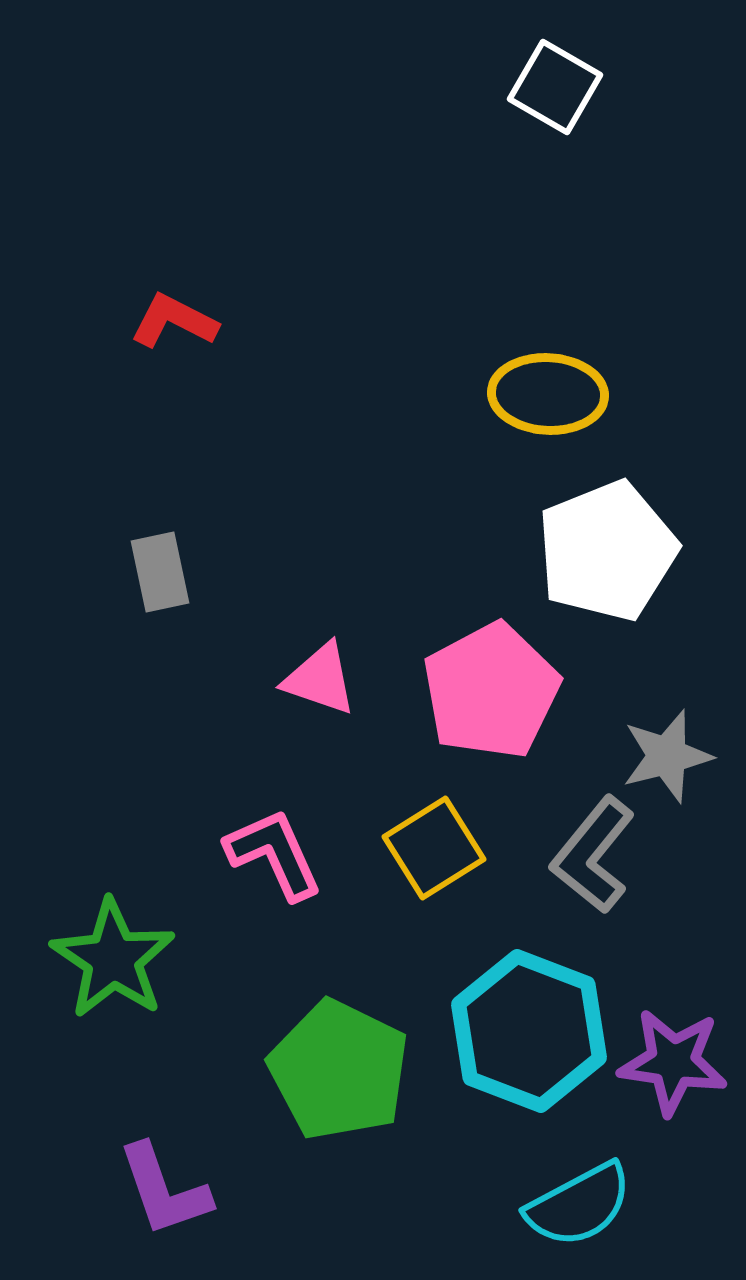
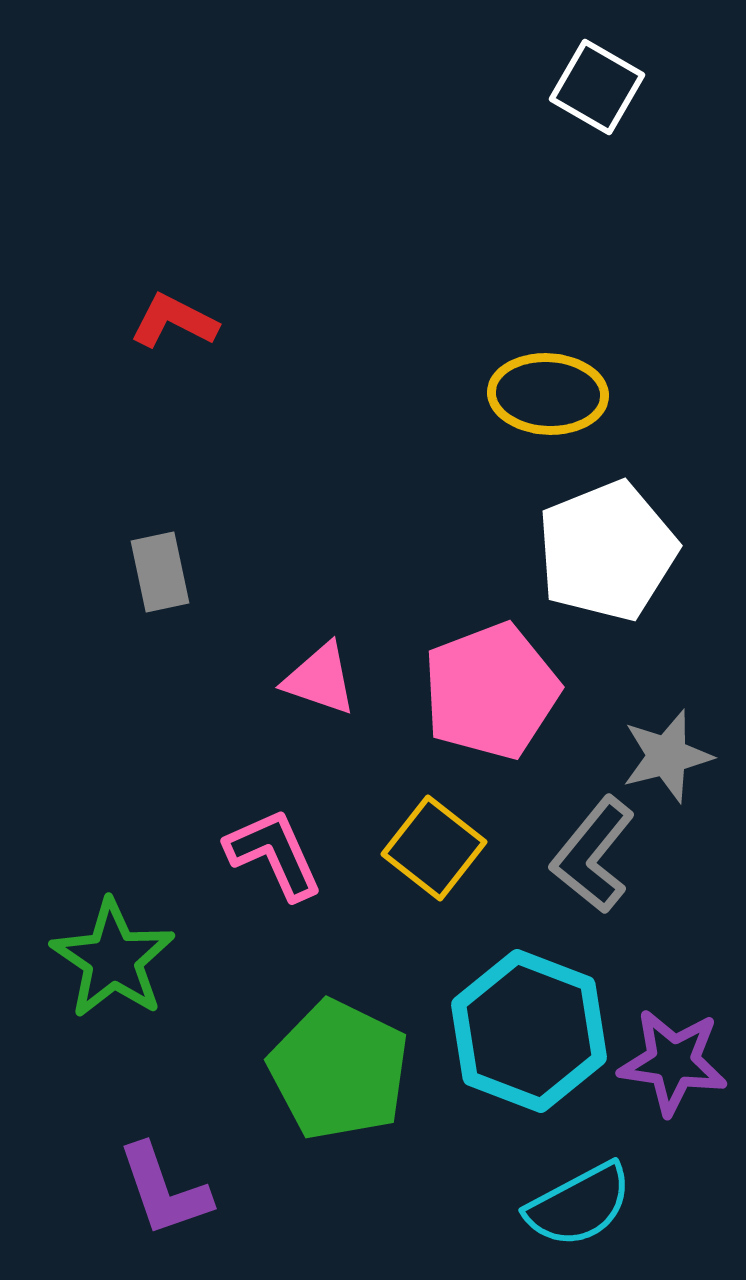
white square: moved 42 px right
pink pentagon: rotated 7 degrees clockwise
yellow square: rotated 20 degrees counterclockwise
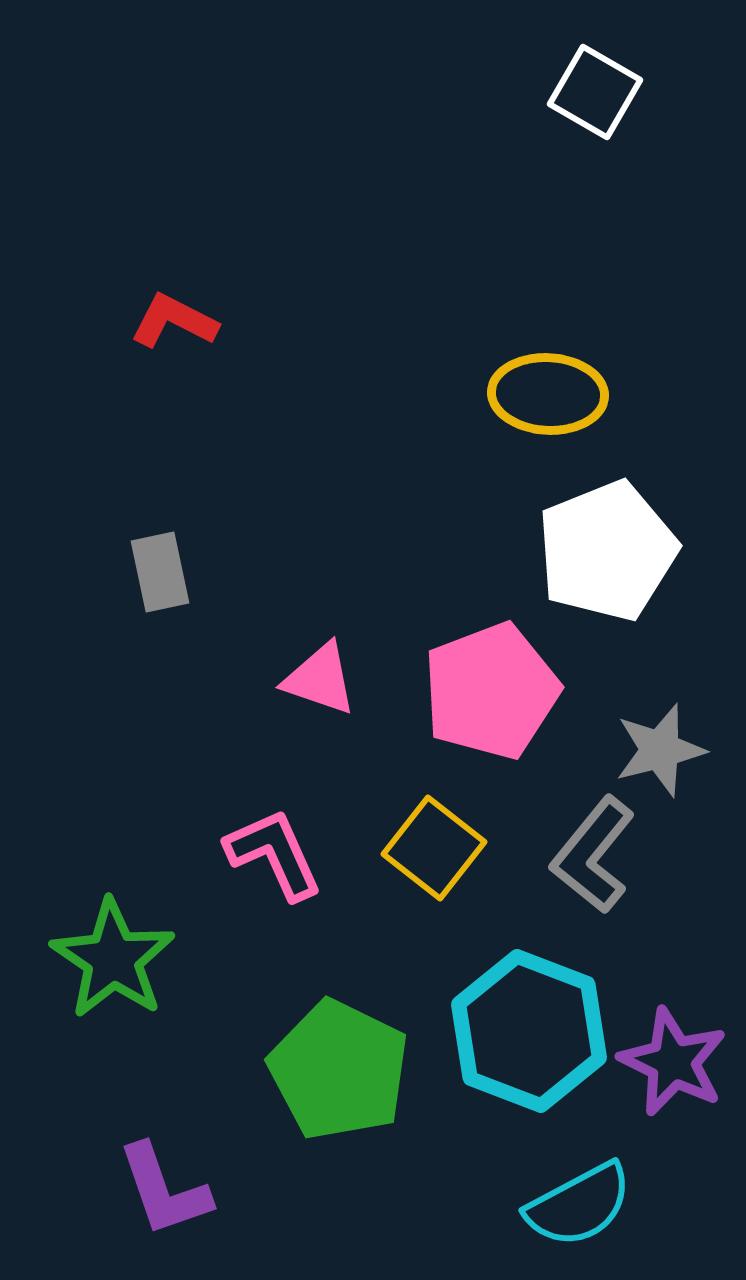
white square: moved 2 px left, 5 px down
gray star: moved 7 px left, 6 px up
purple star: rotated 18 degrees clockwise
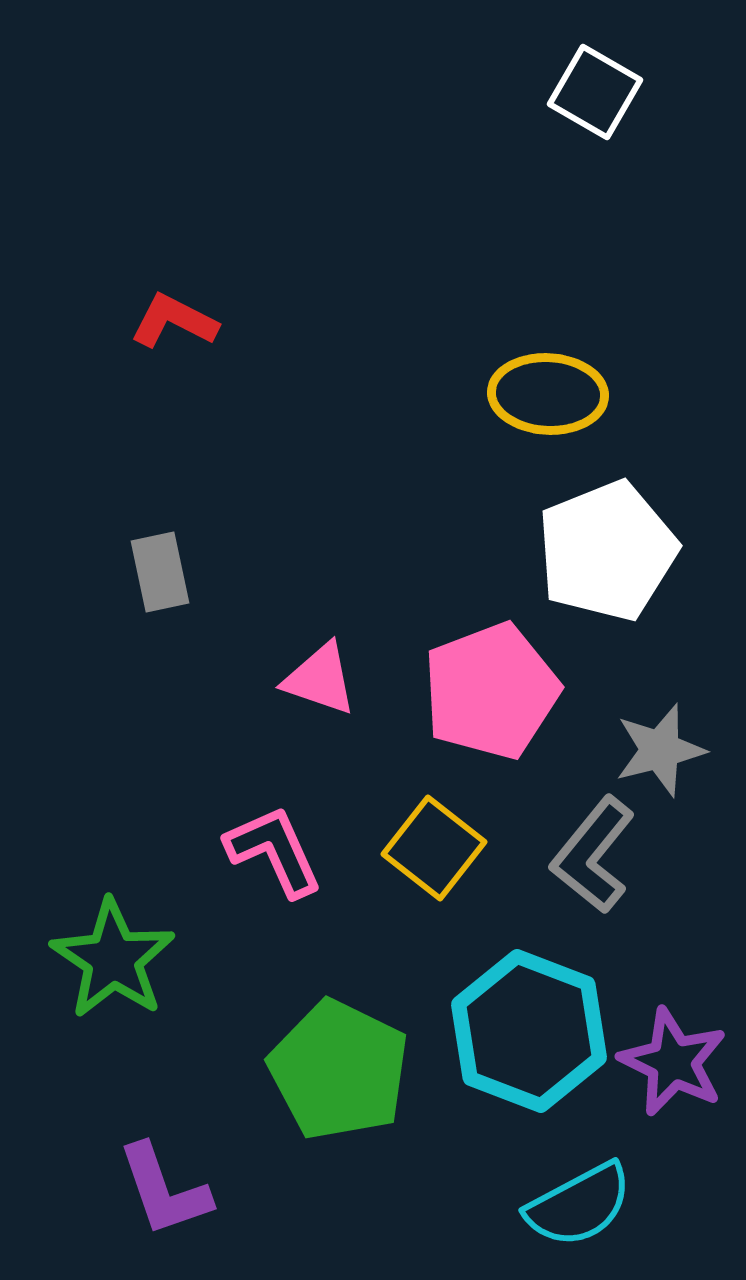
pink L-shape: moved 3 px up
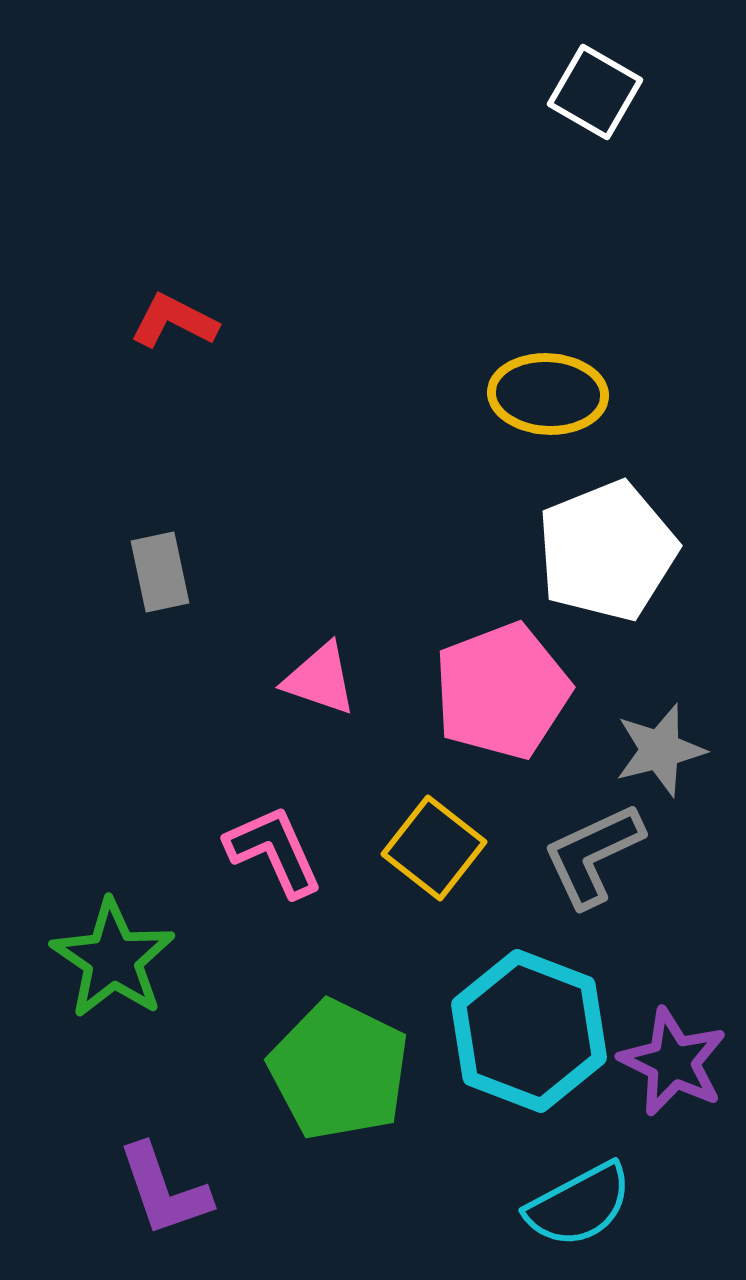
pink pentagon: moved 11 px right
gray L-shape: rotated 26 degrees clockwise
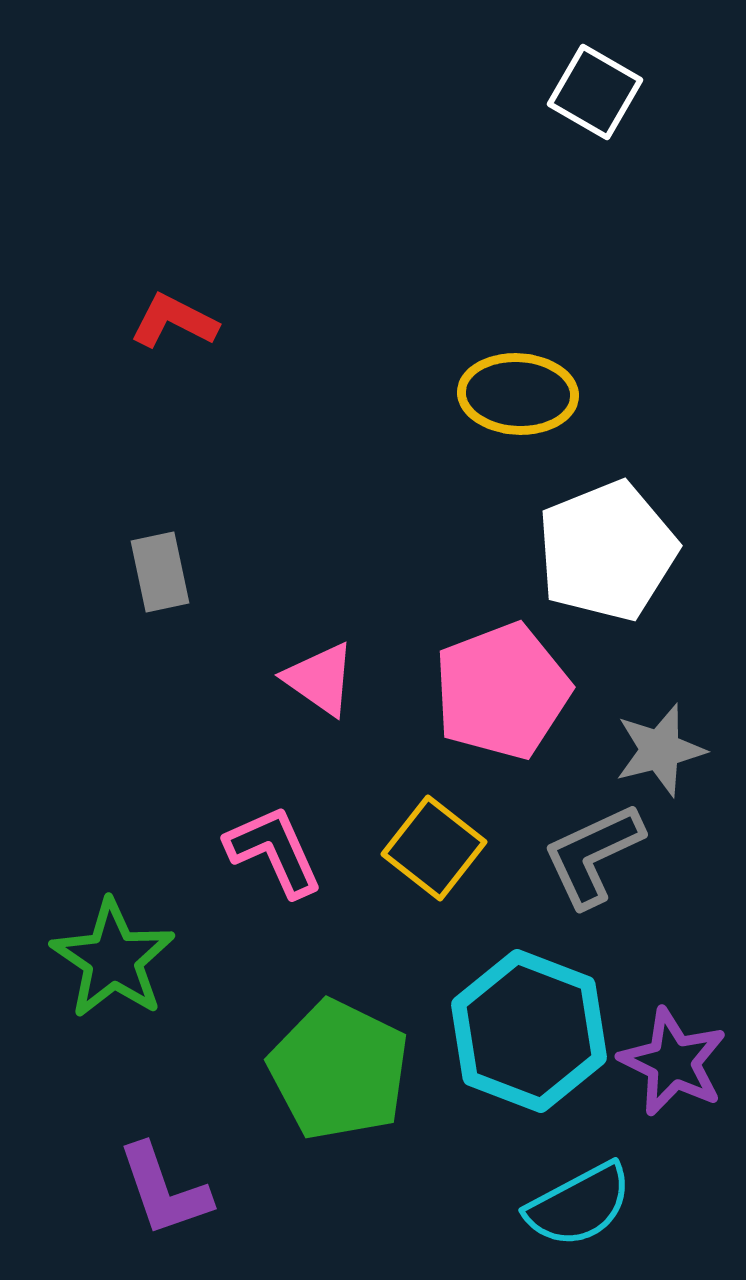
yellow ellipse: moved 30 px left
pink triangle: rotated 16 degrees clockwise
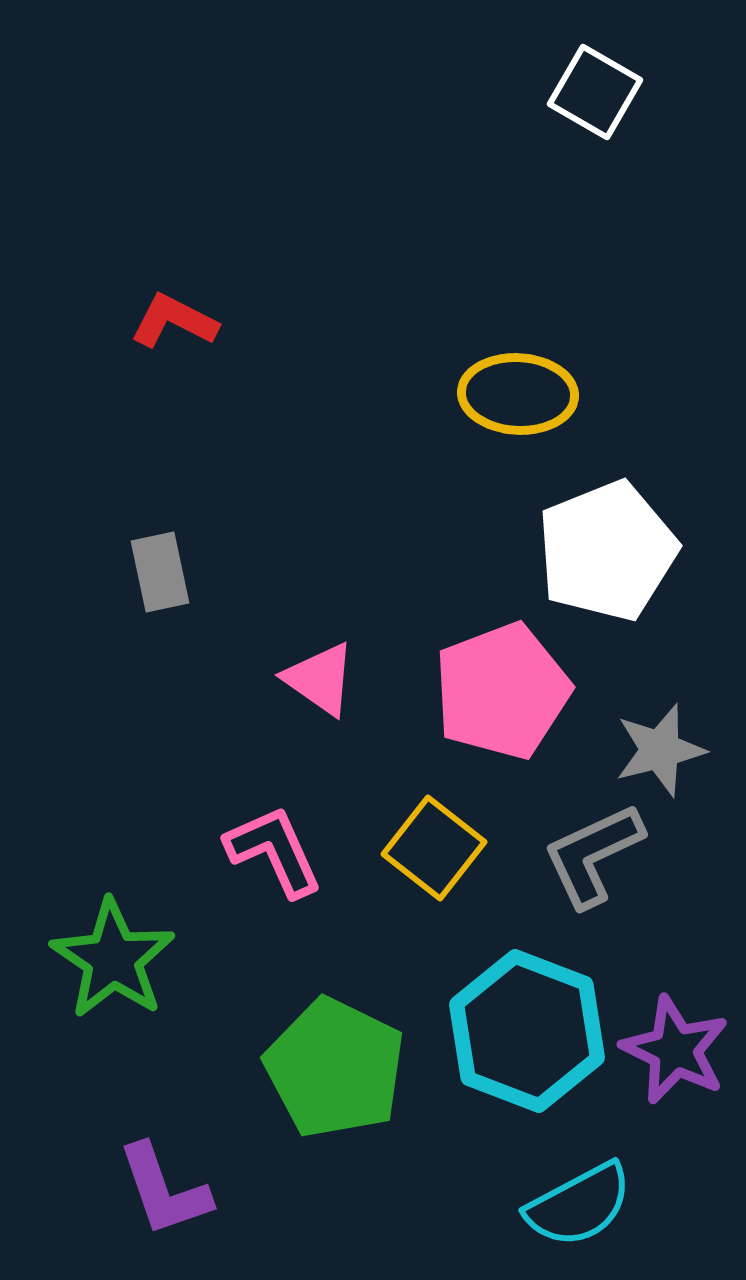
cyan hexagon: moved 2 px left
purple star: moved 2 px right, 12 px up
green pentagon: moved 4 px left, 2 px up
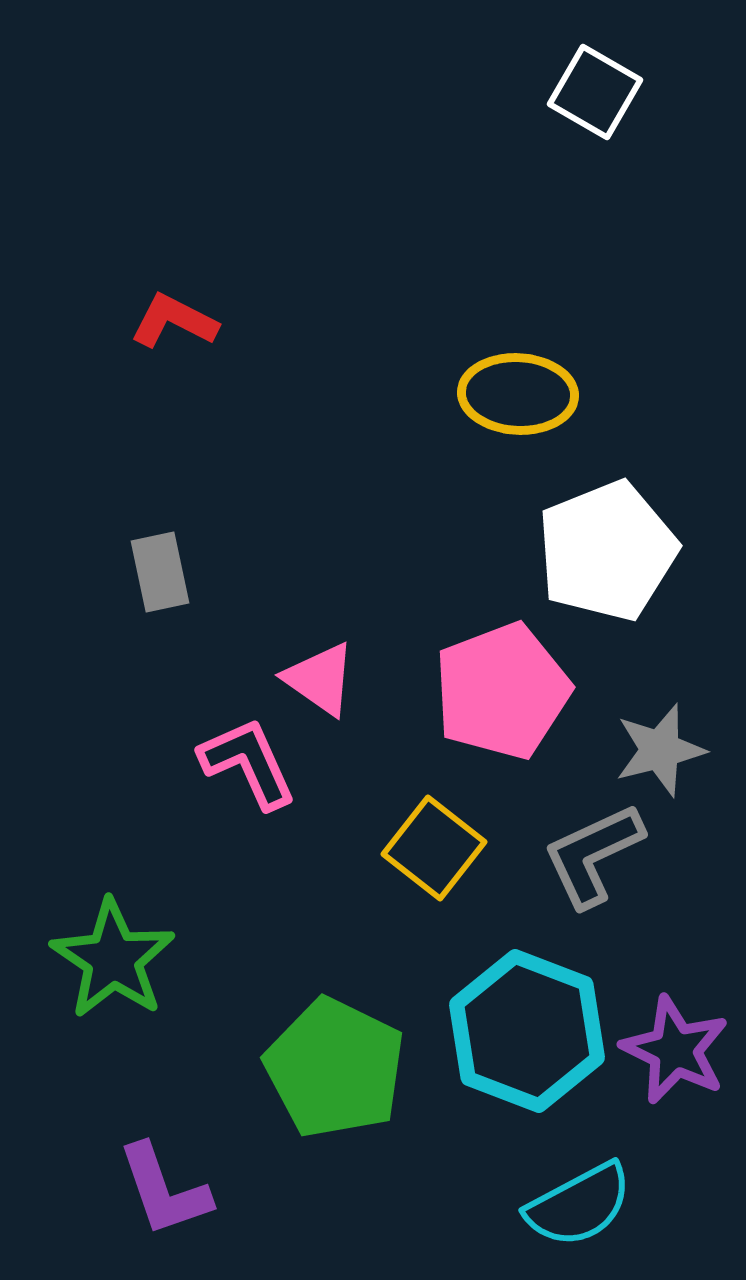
pink L-shape: moved 26 px left, 88 px up
